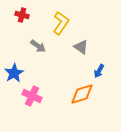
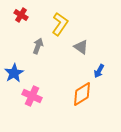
red cross: moved 1 px left; rotated 16 degrees clockwise
yellow L-shape: moved 1 px left, 1 px down
gray arrow: rotated 105 degrees counterclockwise
orange diamond: rotated 15 degrees counterclockwise
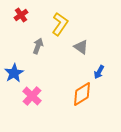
red cross: rotated 24 degrees clockwise
blue arrow: moved 1 px down
pink cross: rotated 18 degrees clockwise
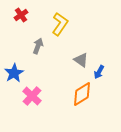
gray triangle: moved 13 px down
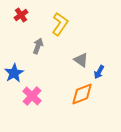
orange diamond: rotated 10 degrees clockwise
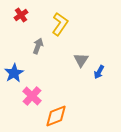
gray triangle: rotated 28 degrees clockwise
orange diamond: moved 26 px left, 22 px down
